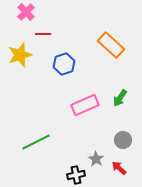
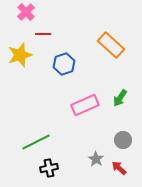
black cross: moved 27 px left, 7 px up
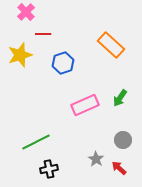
blue hexagon: moved 1 px left, 1 px up
black cross: moved 1 px down
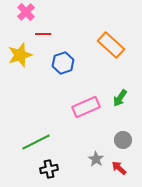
pink rectangle: moved 1 px right, 2 px down
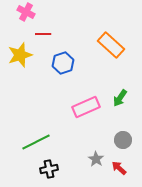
pink cross: rotated 18 degrees counterclockwise
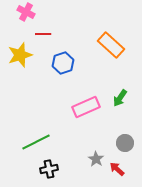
gray circle: moved 2 px right, 3 px down
red arrow: moved 2 px left, 1 px down
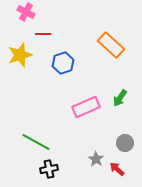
green line: rotated 56 degrees clockwise
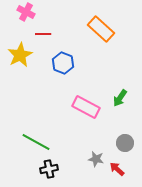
orange rectangle: moved 10 px left, 16 px up
yellow star: rotated 10 degrees counterclockwise
blue hexagon: rotated 20 degrees counterclockwise
pink rectangle: rotated 52 degrees clockwise
gray star: rotated 21 degrees counterclockwise
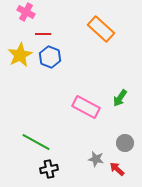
blue hexagon: moved 13 px left, 6 px up
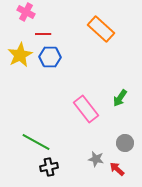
blue hexagon: rotated 20 degrees counterclockwise
pink rectangle: moved 2 px down; rotated 24 degrees clockwise
black cross: moved 2 px up
